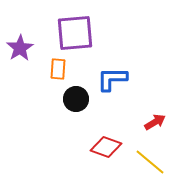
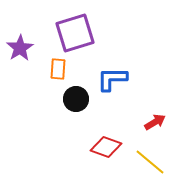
purple square: rotated 12 degrees counterclockwise
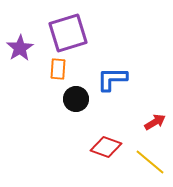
purple square: moved 7 px left
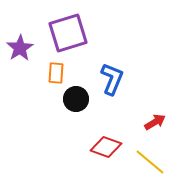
orange rectangle: moved 2 px left, 4 px down
blue L-shape: rotated 112 degrees clockwise
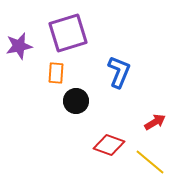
purple star: moved 1 px left, 2 px up; rotated 20 degrees clockwise
blue L-shape: moved 7 px right, 7 px up
black circle: moved 2 px down
red diamond: moved 3 px right, 2 px up
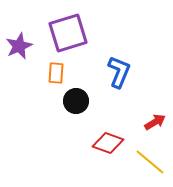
purple star: rotated 12 degrees counterclockwise
red diamond: moved 1 px left, 2 px up
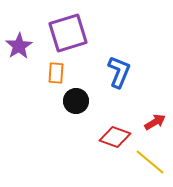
purple star: rotated 8 degrees counterclockwise
red diamond: moved 7 px right, 6 px up
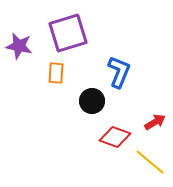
purple star: rotated 28 degrees counterclockwise
black circle: moved 16 px right
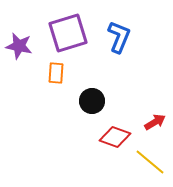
blue L-shape: moved 35 px up
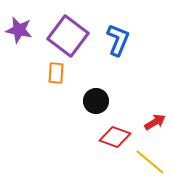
purple square: moved 3 px down; rotated 36 degrees counterclockwise
blue L-shape: moved 1 px left, 3 px down
purple star: moved 16 px up
black circle: moved 4 px right
